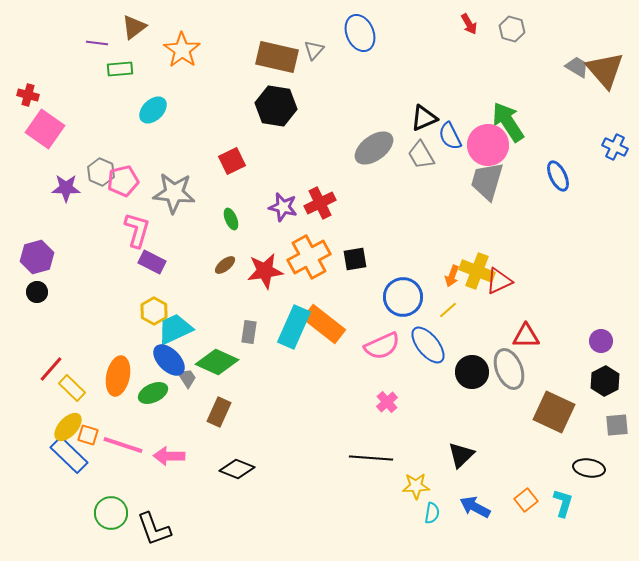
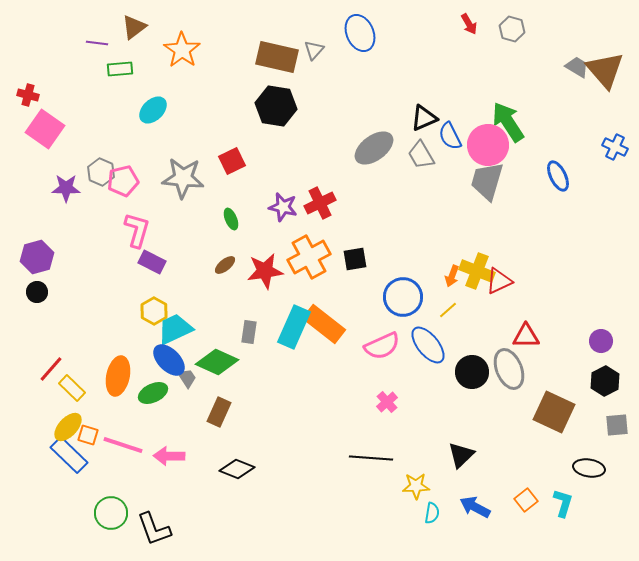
gray star at (174, 193): moved 9 px right, 15 px up
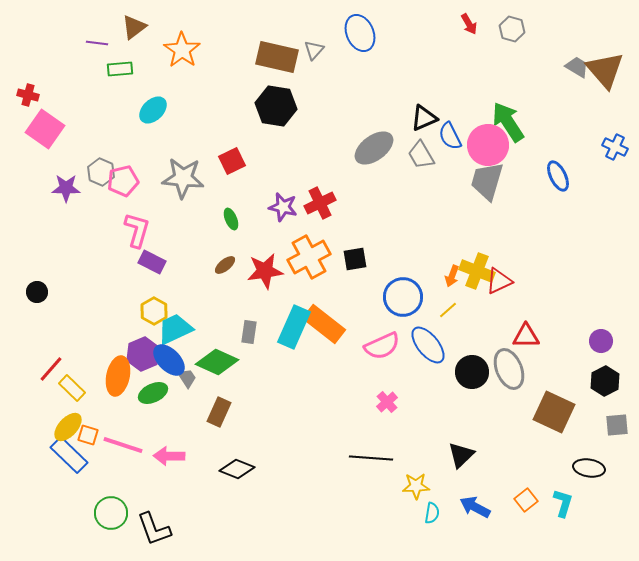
purple hexagon at (37, 257): moved 106 px right, 97 px down; rotated 8 degrees counterclockwise
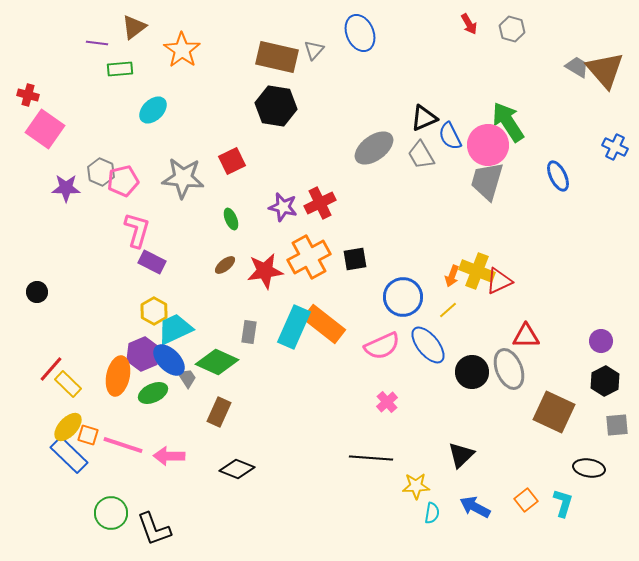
yellow rectangle at (72, 388): moved 4 px left, 4 px up
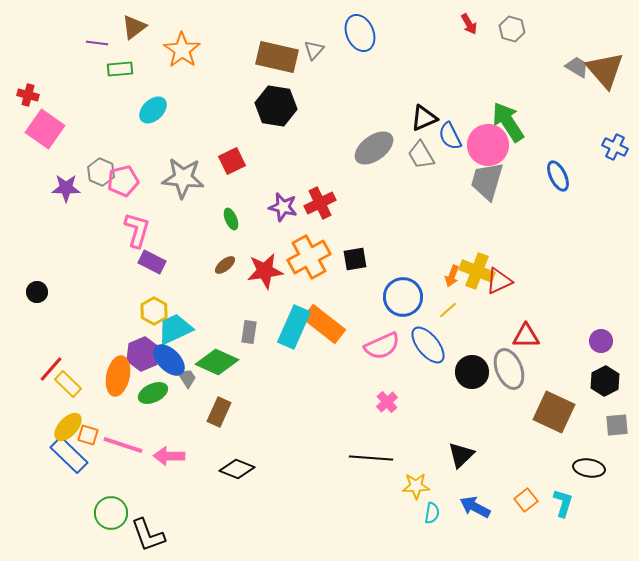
black L-shape at (154, 529): moved 6 px left, 6 px down
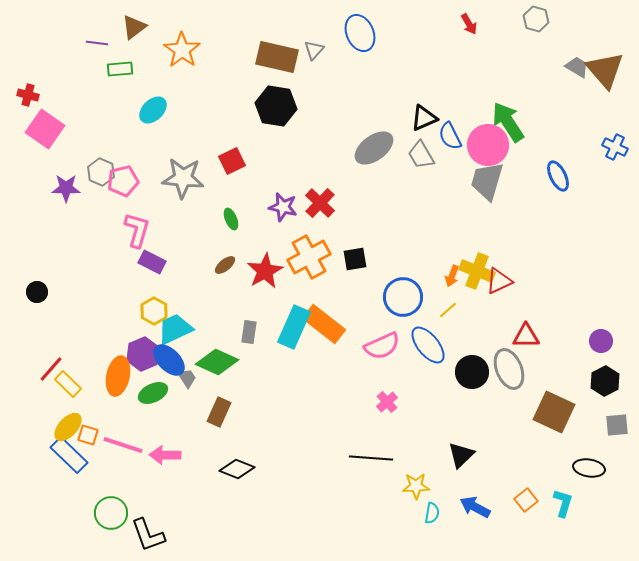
gray hexagon at (512, 29): moved 24 px right, 10 px up
red cross at (320, 203): rotated 20 degrees counterclockwise
red star at (265, 271): rotated 21 degrees counterclockwise
pink arrow at (169, 456): moved 4 px left, 1 px up
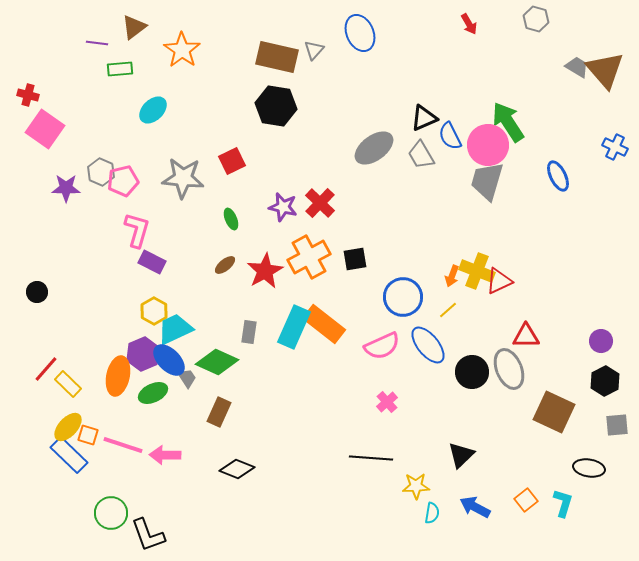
red line at (51, 369): moved 5 px left
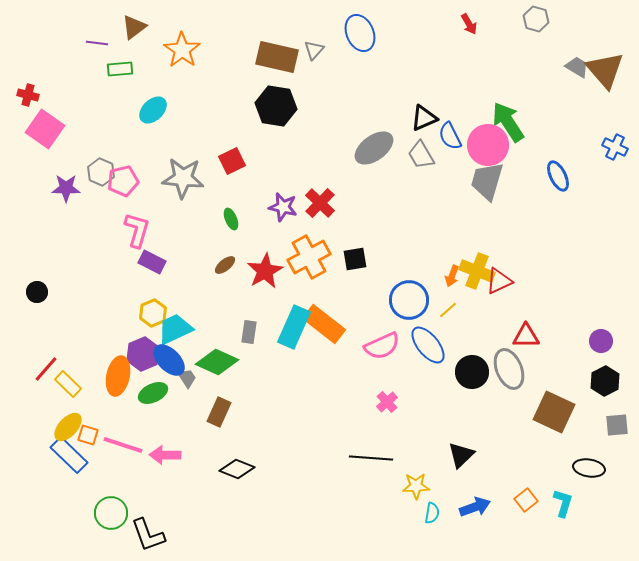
blue circle at (403, 297): moved 6 px right, 3 px down
yellow hexagon at (154, 311): moved 1 px left, 2 px down; rotated 8 degrees clockwise
blue arrow at (475, 507): rotated 132 degrees clockwise
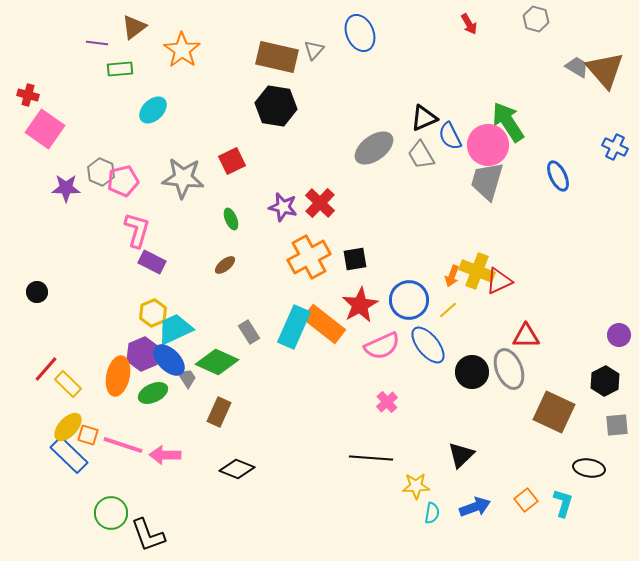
red star at (265, 271): moved 95 px right, 34 px down
gray rectangle at (249, 332): rotated 40 degrees counterclockwise
purple circle at (601, 341): moved 18 px right, 6 px up
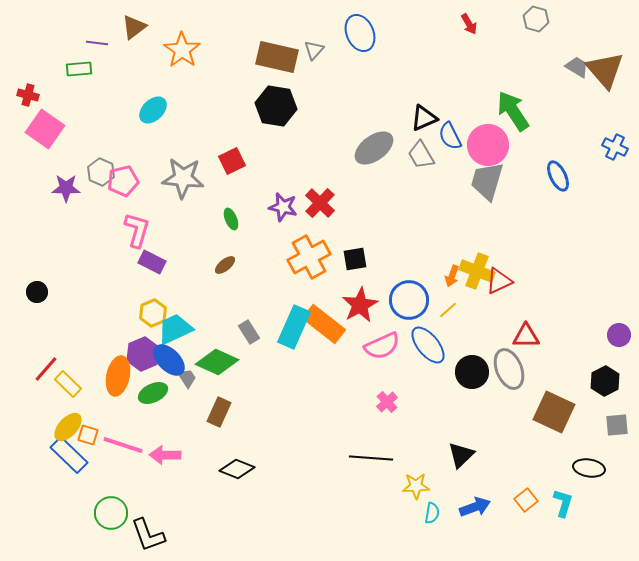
green rectangle at (120, 69): moved 41 px left
green arrow at (508, 122): moved 5 px right, 11 px up
